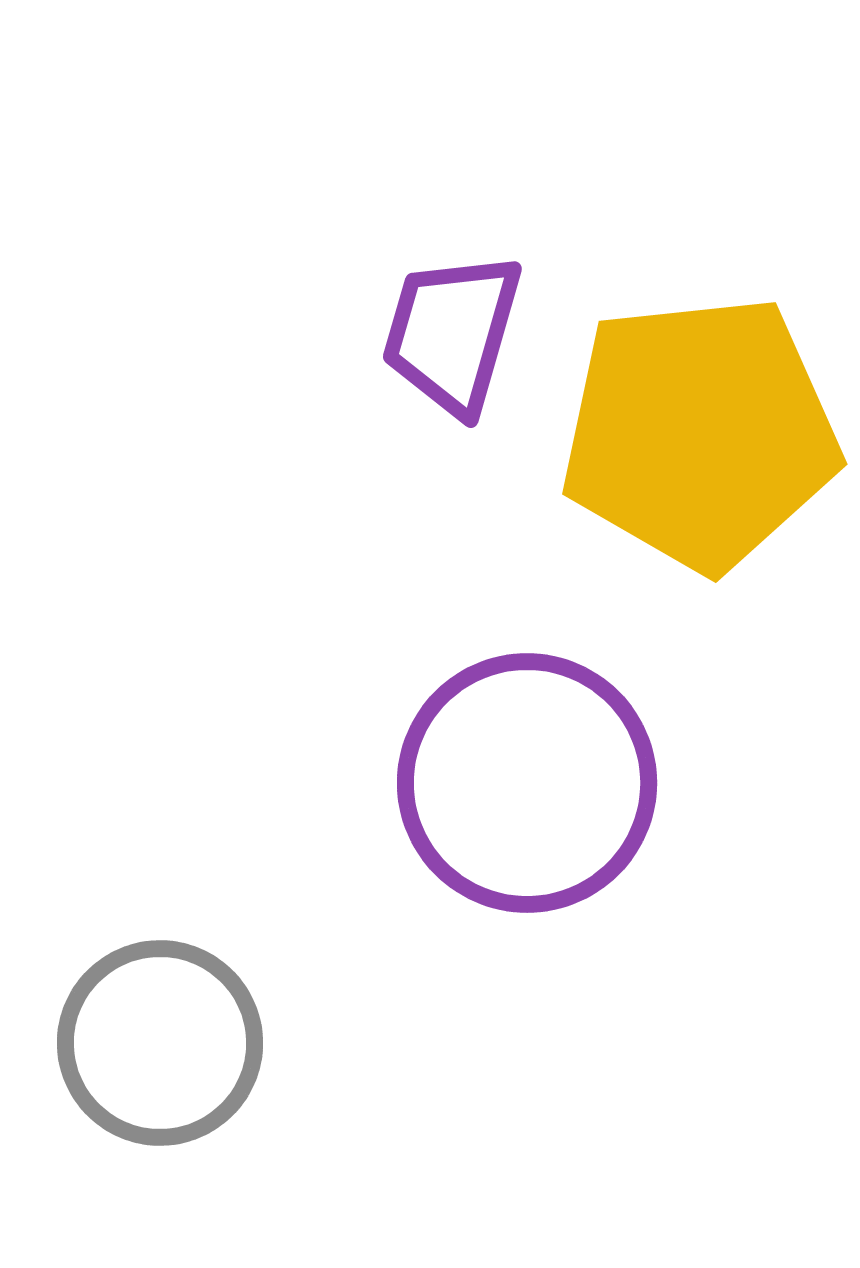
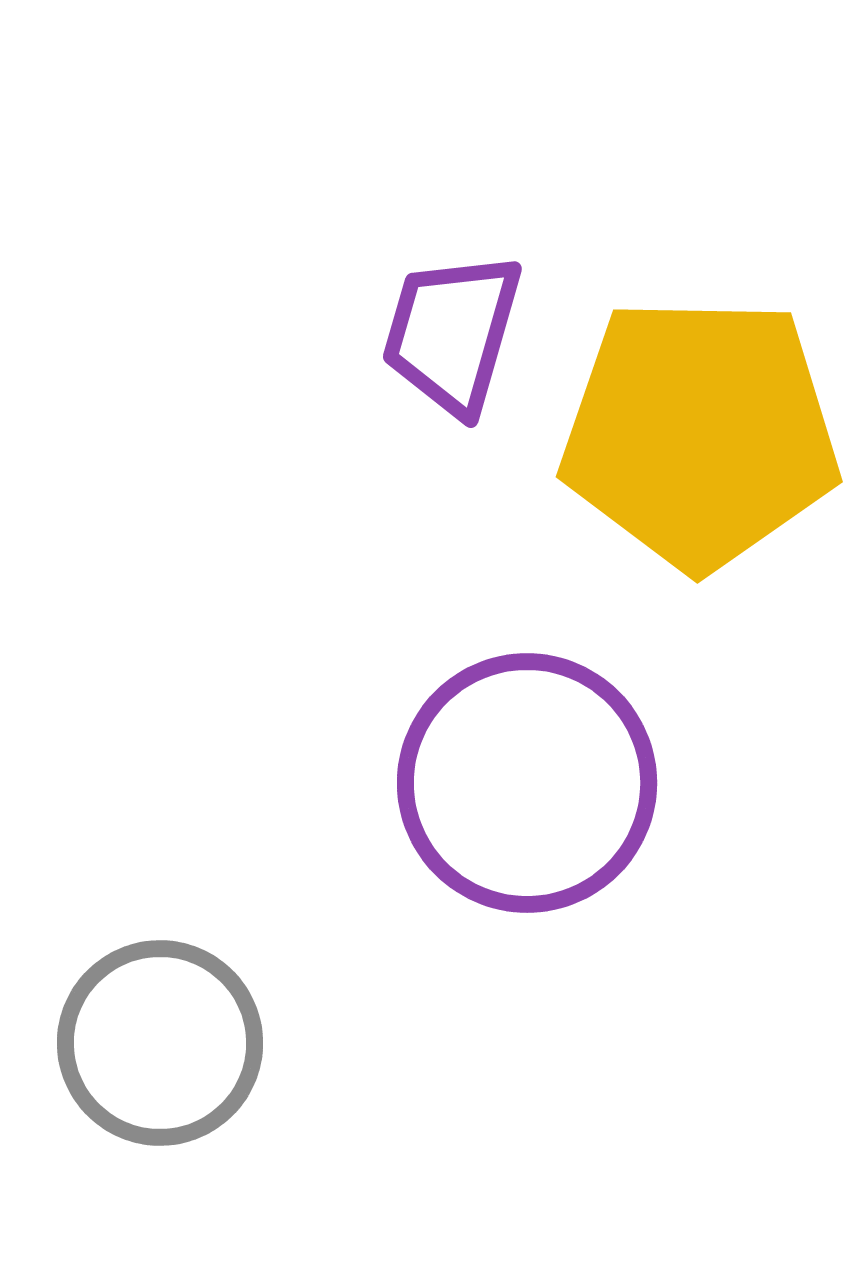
yellow pentagon: rotated 7 degrees clockwise
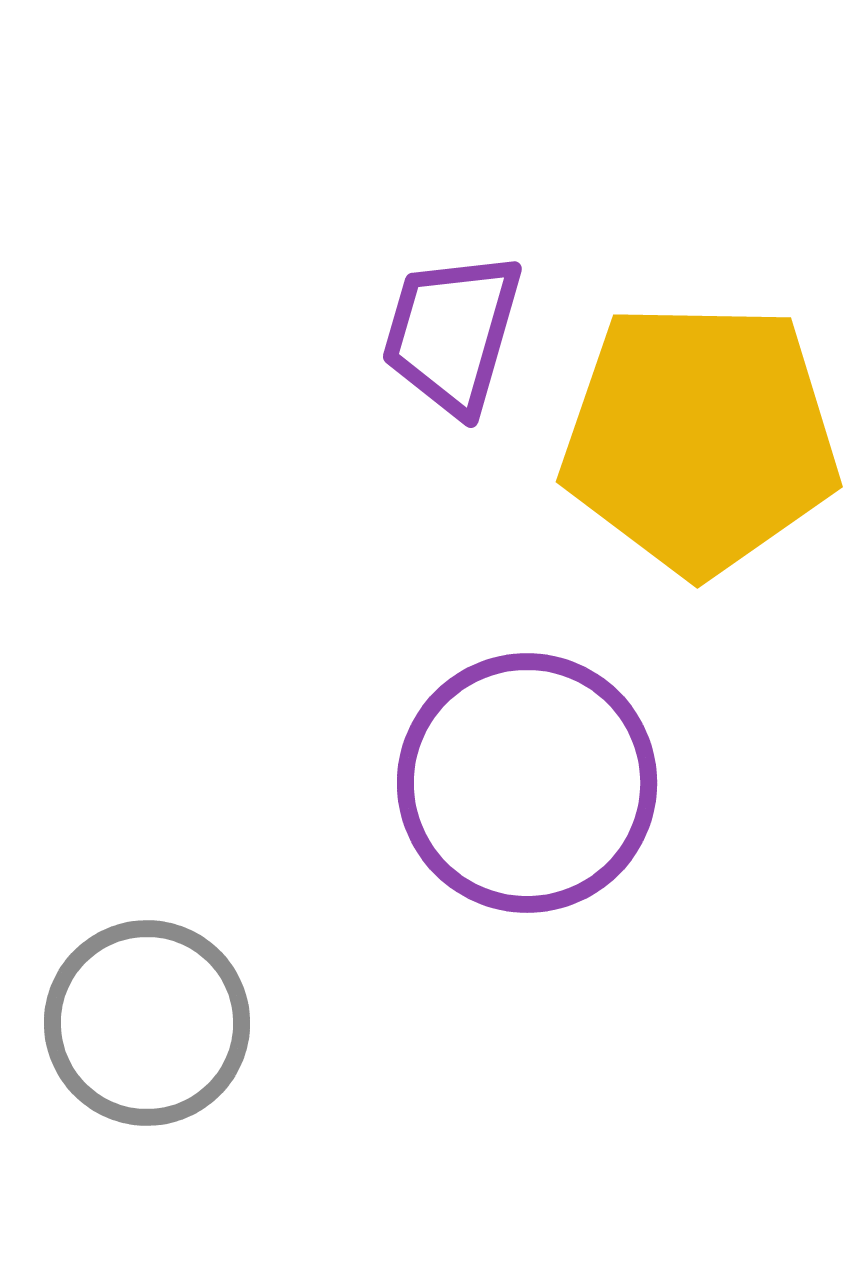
yellow pentagon: moved 5 px down
gray circle: moved 13 px left, 20 px up
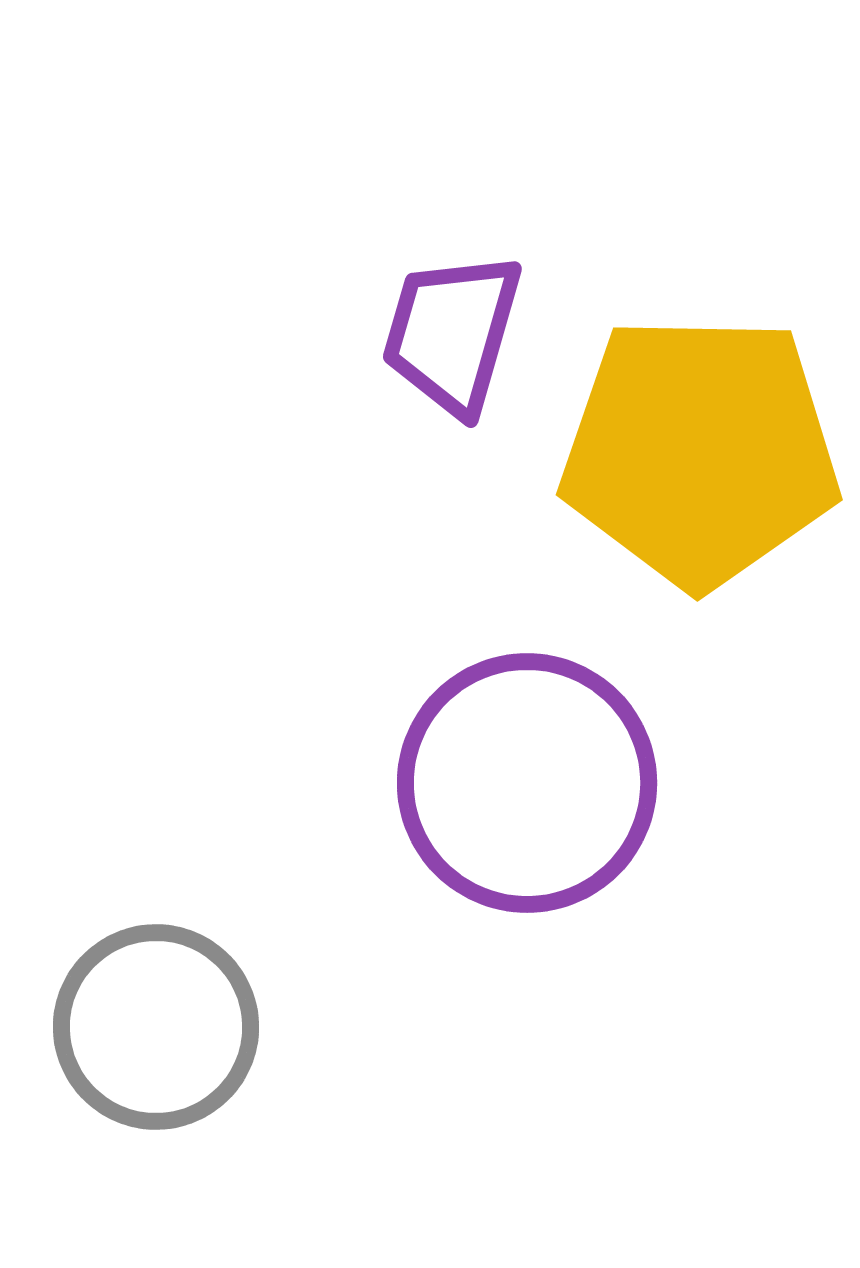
yellow pentagon: moved 13 px down
gray circle: moved 9 px right, 4 px down
